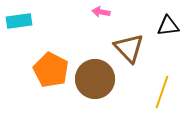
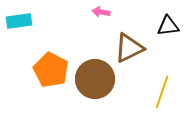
brown triangle: rotated 48 degrees clockwise
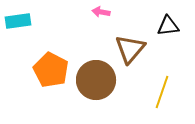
cyan rectangle: moved 1 px left
brown triangle: moved 1 px right, 1 px down; rotated 24 degrees counterclockwise
brown circle: moved 1 px right, 1 px down
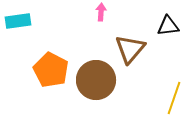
pink arrow: rotated 84 degrees clockwise
yellow line: moved 12 px right, 6 px down
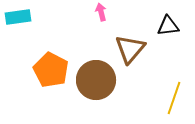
pink arrow: rotated 18 degrees counterclockwise
cyan rectangle: moved 4 px up
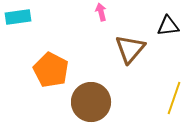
brown circle: moved 5 px left, 22 px down
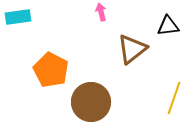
brown triangle: moved 2 px right; rotated 12 degrees clockwise
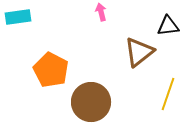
brown triangle: moved 7 px right, 3 px down
yellow line: moved 6 px left, 4 px up
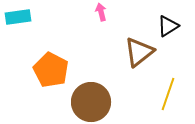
black triangle: rotated 25 degrees counterclockwise
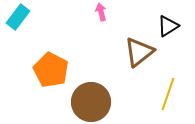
cyan rectangle: rotated 45 degrees counterclockwise
